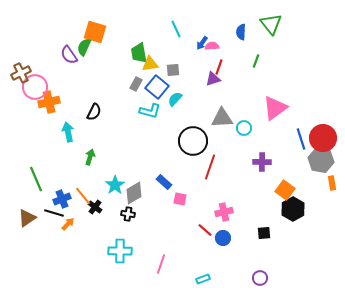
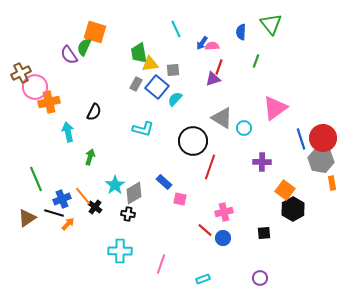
cyan L-shape at (150, 111): moved 7 px left, 18 px down
gray triangle at (222, 118): rotated 35 degrees clockwise
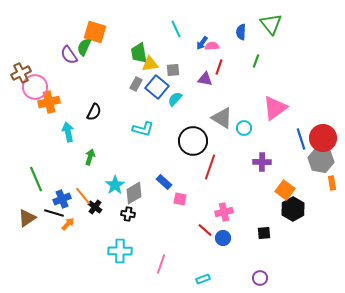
purple triangle at (213, 79): moved 8 px left; rotated 28 degrees clockwise
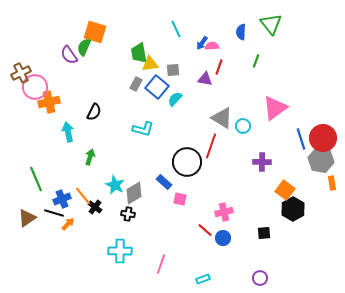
cyan circle at (244, 128): moved 1 px left, 2 px up
black circle at (193, 141): moved 6 px left, 21 px down
red line at (210, 167): moved 1 px right, 21 px up
cyan star at (115, 185): rotated 12 degrees counterclockwise
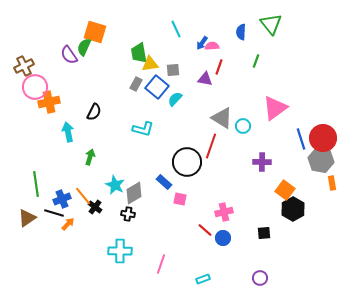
brown cross at (21, 73): moved 3 px right, 7 px up
green line at (36, 179): moved 5 px down; rotated 15 degrees clockwise
